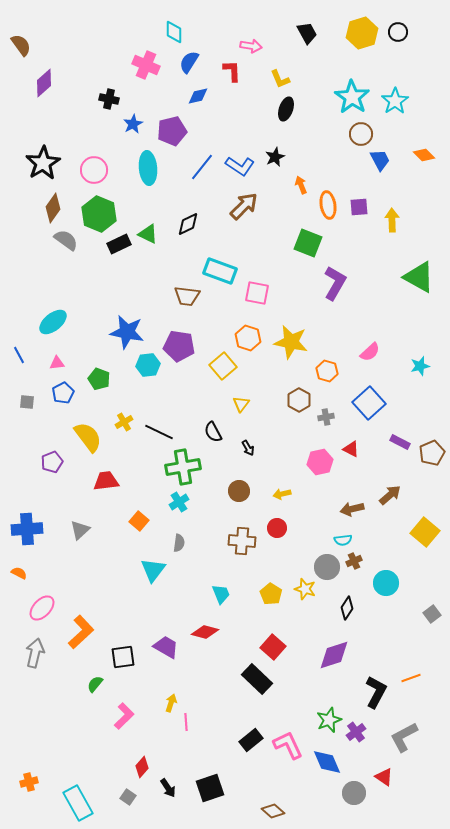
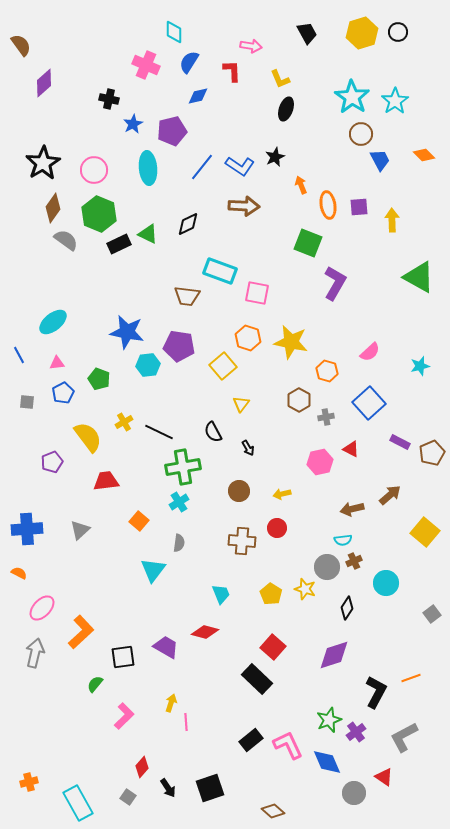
brown arrow at (244, 206): rotated 48 degrees clockwise
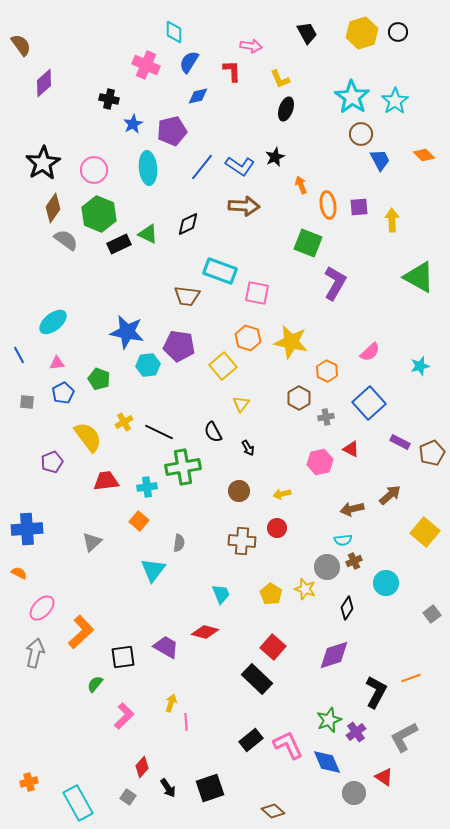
orange hexagon at (327, 371): rotated 10 degrees clockwise
brown hexagon at (299, 400): moved 2 px up
cyan cross at (179, 502): moved 32 px left, 15 px up; rotated 24 degrees clockwise
gray triangle at (80, 530): moved 12 px right, 12 px down
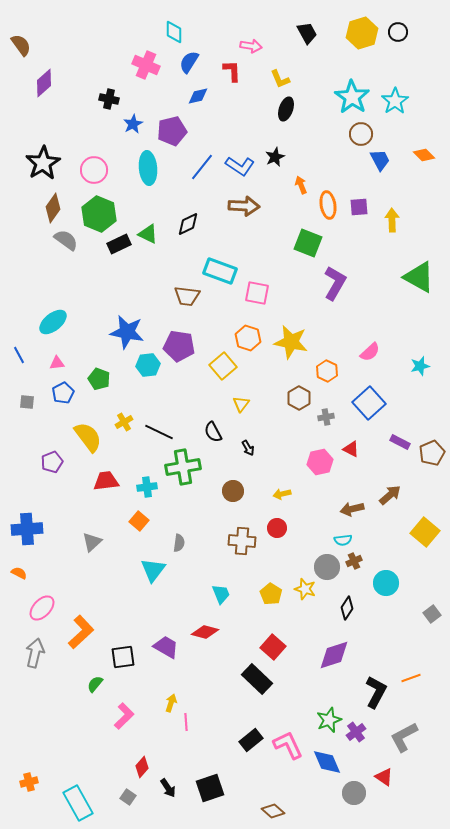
brown circle at (239, 491): moved 6 px left
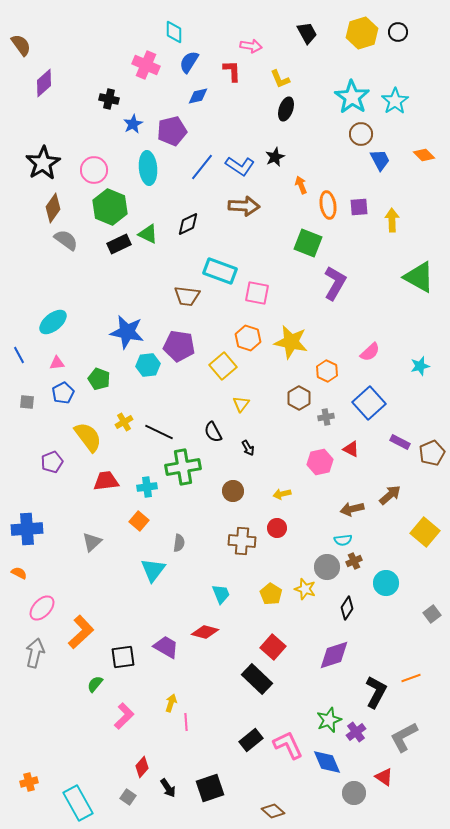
green hexagon at (99, 214): moved 11 px right, 7 px up
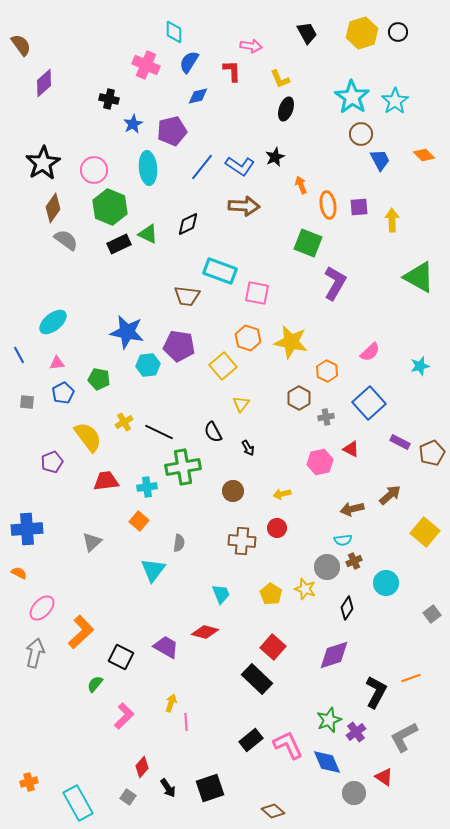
green pentagon at (99, 379): rotated 10 degrees counterclockwise
black square at (123, 657): moved 2 px left; rotated 35 degrees clockwise
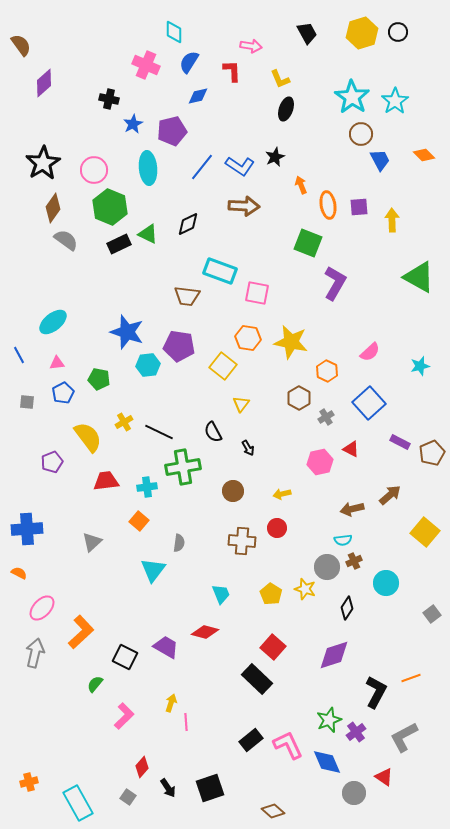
blue star at (127, 332): rotated 8 degrees clockwise
orange hexagon at (248, 338): rotated 10 degrees counterclockwise
yellow square at (223, 366): rotated 12 degrees counterclockwise
gray cross at (326, 417): rotated 21 degrees counterclockwise
black square at (121, 657): moved 4 px right
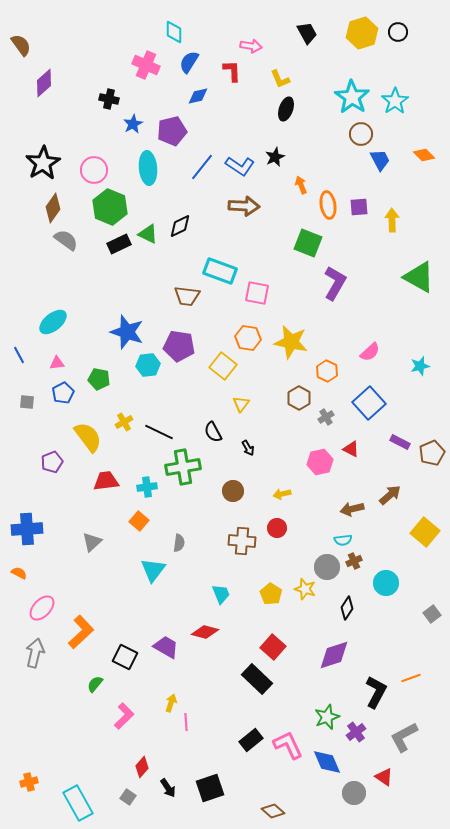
black diamond at (188, 224): moved 8 px left, 2 px down
green star at (329, 720): moved 2 px left, 3 px up
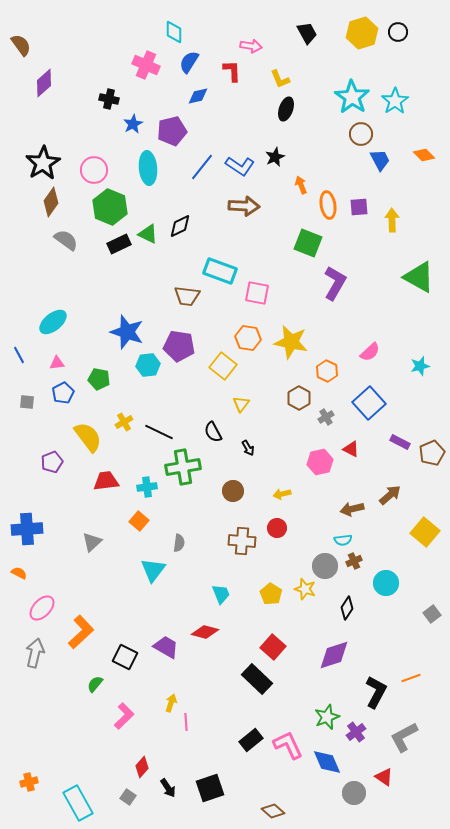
brown diamond at (53, 208): moved 2 px left, 6 px up
gray circle at (327, 567): moved 2 px left, 1 px up
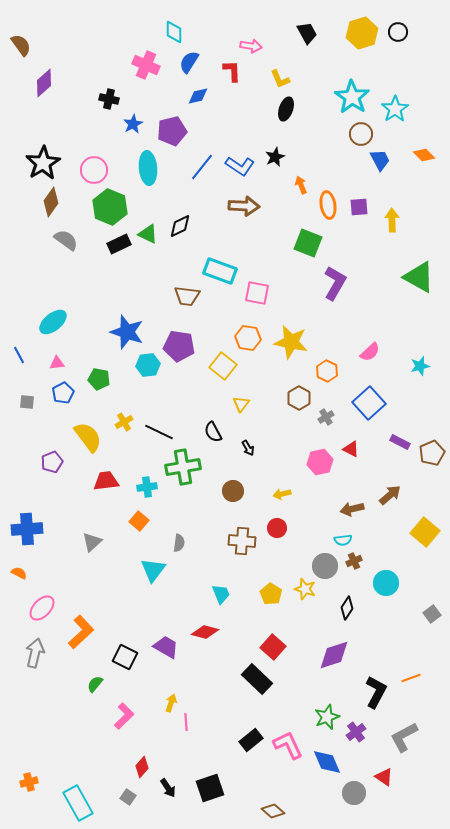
cyan star at (395, 101): moved 8 px down
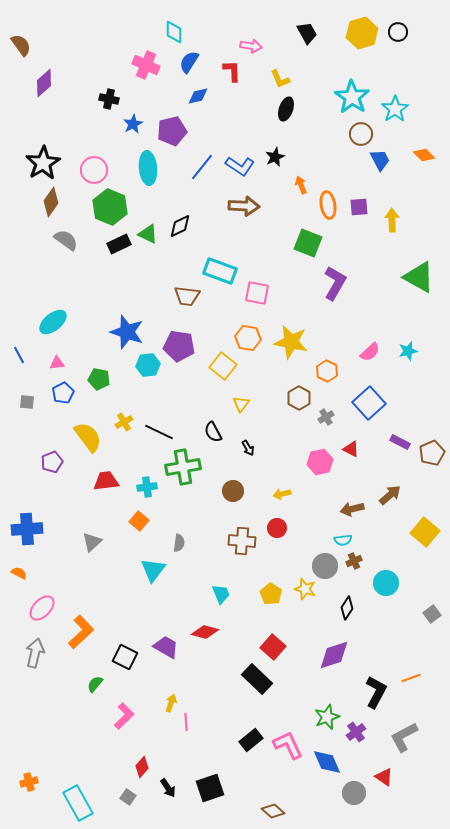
cyan star at (420, 366): moved 12 px left, 15 px up
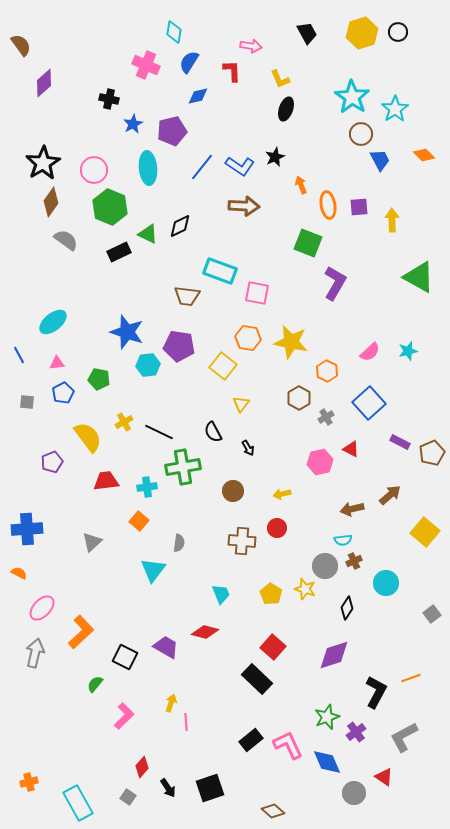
cyan diamond at (174, 32): rotated 10 degrees clockwise
black rectangle at (119, 244): moved 8 px down
